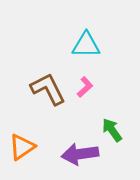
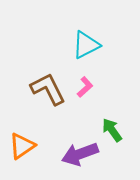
cyan triangle: rotated 28 degrees counterclockwise
orange triangle: moved 1 px up
purple arrow: rotated 12 degrees counterclockwise
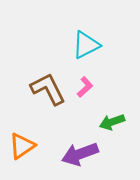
green arrow: moved 8 px up; rotated 75 degrees counterclockwise
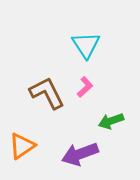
cyan triangle: rotated 36 degrees counterclockwise
brown L-shape: moved 1 px left, 4 px down
green arrow: moved 1 px left, 1 px up
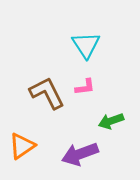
pink L-shape: rotated 35 degrees clockwise
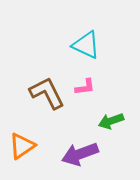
cyan triangle: rotated 32 degrees counterclockwise
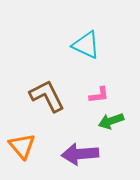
pink L-shape: moved 14 px right, 8 px down
brown L-shape: moved 3 px down
orange triangle: rotated 36 degrees counterclockwise
purple arrow: rotated 15 degrees clockwise
